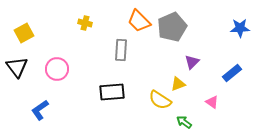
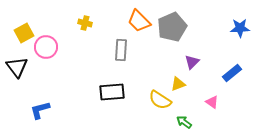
pink circle: moved 11 px left, 22 px up
blue L-shape: rotated 20 degrees clockwise
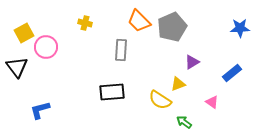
purple triangle: rotated 14 degrees clockwise
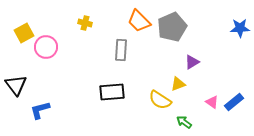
black triangle: moved 1 px left, 18 px down
blue rectangle: moved 2 px right, 29 px down
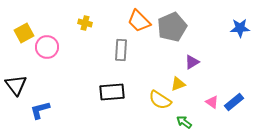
pink circle: moved 1 px right
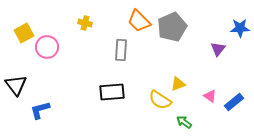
purple triangle: moved 26 px right, 13 px up; rotated 21 degrees counterclockwise
pink triangle: moved 2 px left, 6 px up
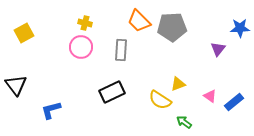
gray pentagon: rotated 20 degrees clockwise
pink circle: moved 34 px right
black rectangle: rotated 20 degrees counterclockwise
blue L-shape: moved 11 px right
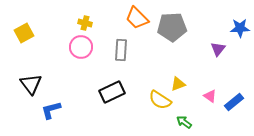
orange trapezoid: moved 2 px left, 3 px up
black triangle: moved 15 px right, 1 px up
